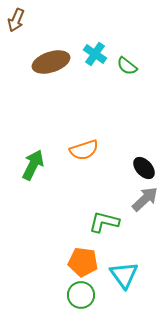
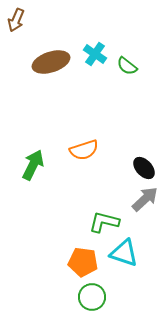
cyan triangle: moved 22 px up; rotated 36 degrees counterclockwise
green circle: moved 11 px right, 2 px down
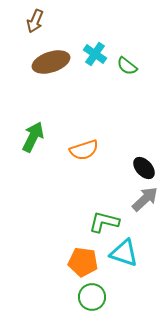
brown arrow: moved 19 px right, 1 px down
green arrow: moved 28 px up
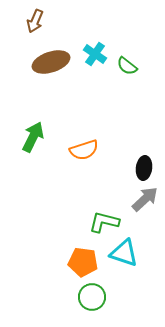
black ellipse: rotated 50 degrees clockwise
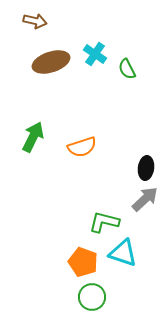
brown arrow: rotated 100 degrees counterclockwise
green semicircle: moved 3 px down; rotated 25 degrees clockwise
orange semicircle: moved 2 px left, 3 px up
black ellipse: moved 2 px right
cyan triangle: moved 1 px left
orange pentagon: rotated 12 degrees clockwise
